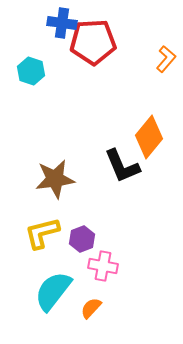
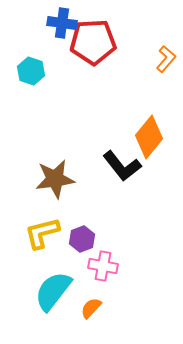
black L-shape: rotated 15 degrees counterclockwise
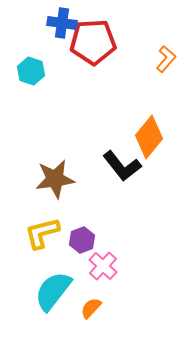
purple hexagon: moved 1 px down
pink cross: rotated 32 degrees clockwise
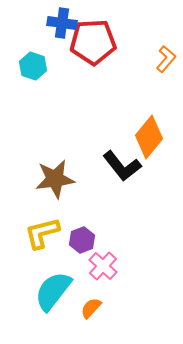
cyan hexagon: moved 2 px right, 5 px up
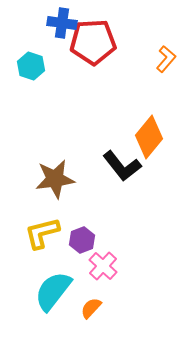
cyan hexagon: moved 2 px left
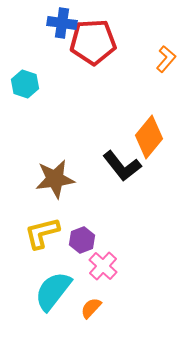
cyan hexagon: moved 6 px left, 18 px down
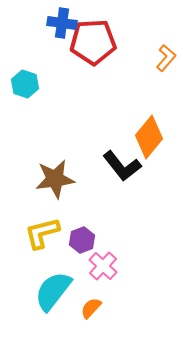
orange L-shape: moved 1 px up
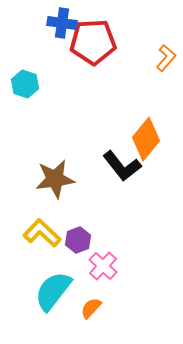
orange diamond: moved 3 px left, 2 px down
yellow L-shape: rotated 57 degrees clockwise
purple hexagon: moved 4 px left
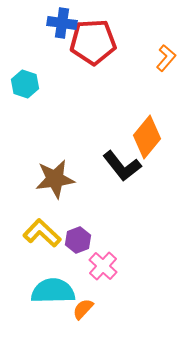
orange diamond: moved 1 px right, 2 px up
cyan semicircle: rotated 51 degrees clockwise
orange semicircle: moved 8 px left, 1 px down
